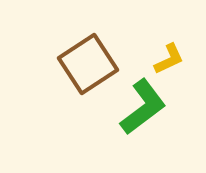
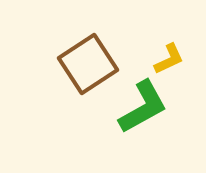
green L-shape: rotated 8 degrees clockwise
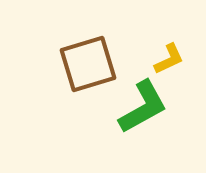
brown square: rotated 16 degrees clockwise
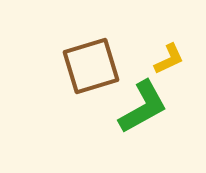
brown square: moved 3 px right, 2 px down
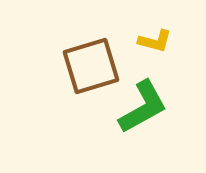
yellow L-shape: moved 14 px left, 18 px up; rotated 40 degrees clockwise
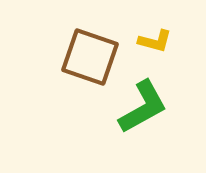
brown square: moved 1 px left, 9 px up; rotated 36 degrees clockwise
